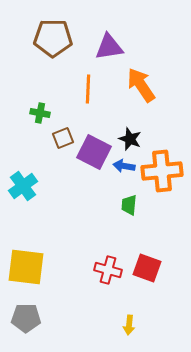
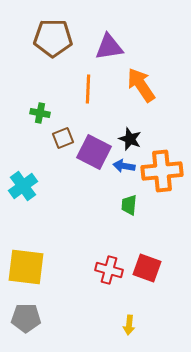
red cross: moved 1 px right
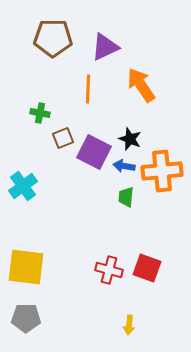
purple triangle: moved 4 px left; rotated 16 degrees counterclockwise
green trapezoid: moved 3 px left, 8 px up
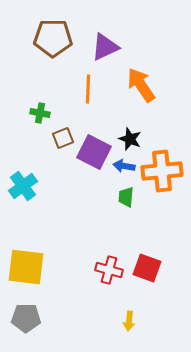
yellow arrow: moved 4 px up
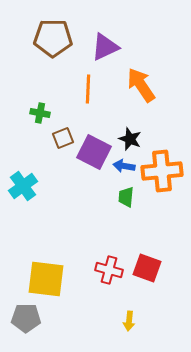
yellow square: moved 20 px right, 12 px down
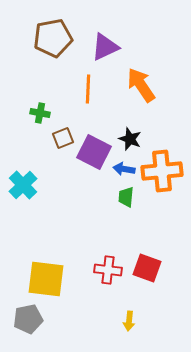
brown pentagon: rotated 12 degrees counterclockwise
blue arrow: moved 3 px down
cyan cross: moved 1 px up; rotated 8 degrees counterclockwise
red cross: moved 1 px left; rotated 8 degrees counterclockwise
gray pentagon: moved 2 px right, 1 px down; rotated 12 degrees counterclockwise
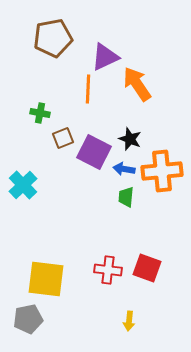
purple triangle: moved 10 px down
orange arrow: moved 4 px left, 1 px up
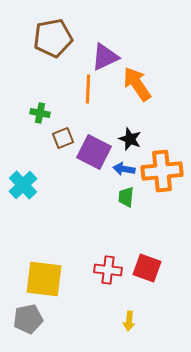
yellow square: moved 2 px left
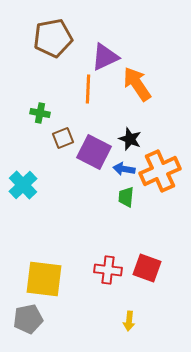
orange cross: moved 2 px left; rotated 18 degrees counterclockwise
